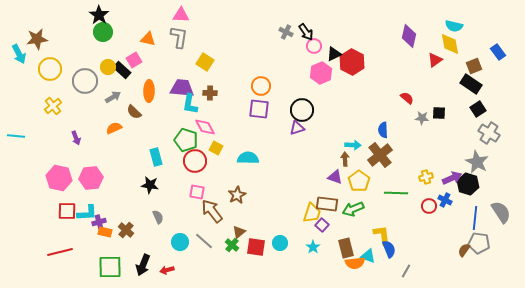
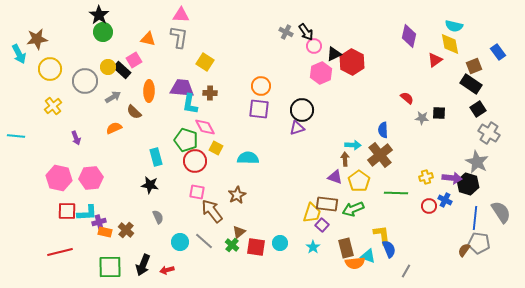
purple arrow at (452, 178): rotated 30 degrees clockwise
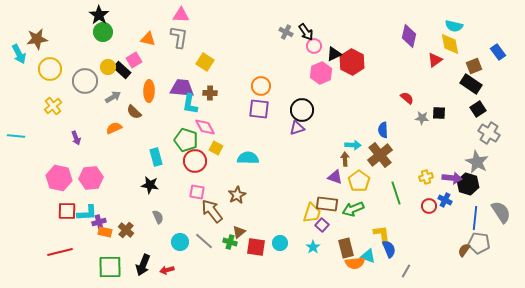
green line at (396, 193): rotated 70 degrees clockwise
green cross at (232, 245): moved 2 px left, 3 px up; rotated 24 degrees counterclockwise
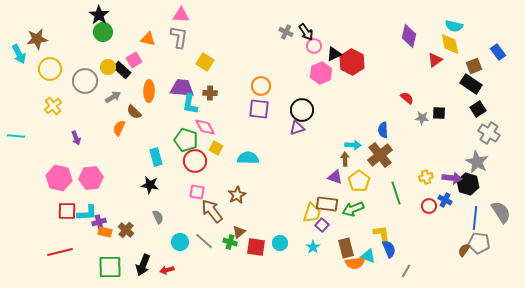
orange semicircle at (114, 128): moved 5 px right; rotated 42 degrees counterclockwise
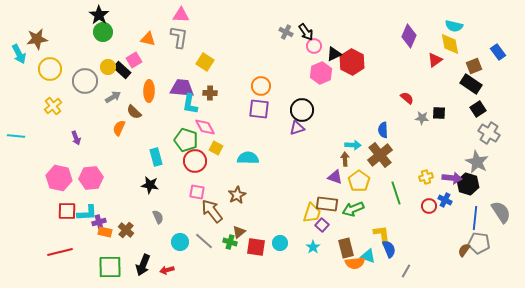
purple diamond at (409, 36): rotated 10 degrees clockwise
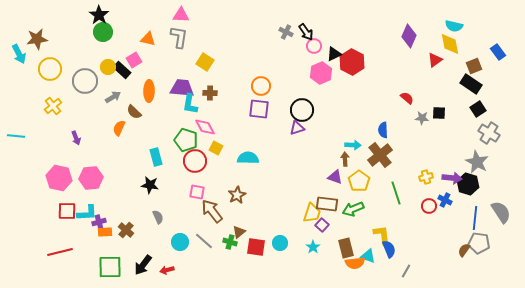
orange rectangle at (105, 232): rotated 16 degrees counterclockwise
black arrow at (143, 265): rotated 15 degrees clockwise
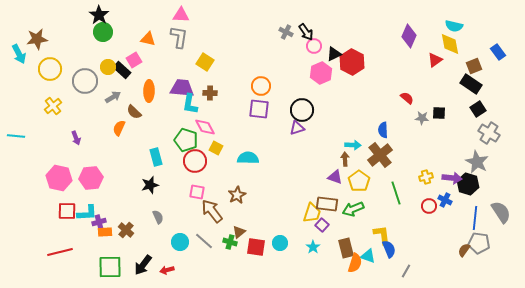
black star at (150, 185): rotated 24 degrees counterclockwise
orange semicircle at (355, 263): rotated 66 degrees counterclockwise
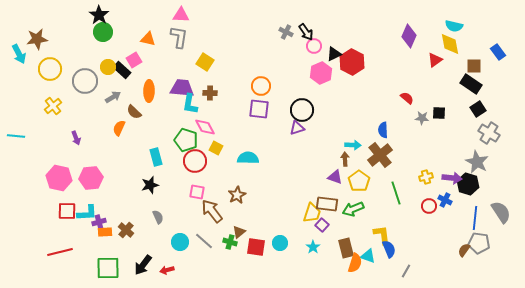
brown square at (474, 66): rotated 21 degrees clockwise
green square at (110, 267): moved 2 px left, 1 px down
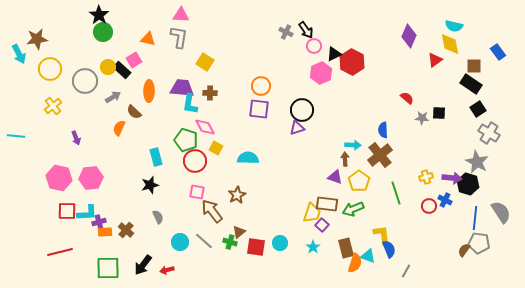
black arrow at (306, 32): moved 2 px up
